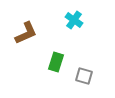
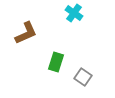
cyan cross: moved 7 px up
gray square: moved 1 px left, 1 px down; rotated 18 degrees clockwise
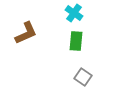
green rectangle: moved 20 px right, 21 px up; rotated 12 degrees counterclockwise
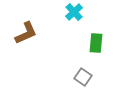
cyan cross: moved 1 px up; rotated 12 degrees clockwise
green rectangle: moved 20 px right, 2 px down
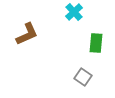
brown L-shape: moved 1 px right, 1 px down
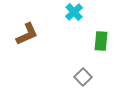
green rectangle: moved 5 px right, 2 px up
gray square: rotated 12 degrees clockwise
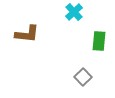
brown L-shape: rotated 30 degrees clockwise
green rectangle: moved 2 px left
